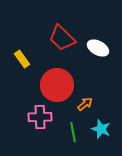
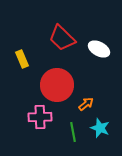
white ellipse: moved 1 px right, 1 px down
yellow rectangle: rotated 12 degrees clockwise
orange arrow: moved 1 px right
cyan star: moved 1 px left, 1 px up
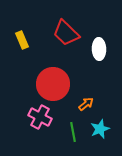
red trapezoid: moved 4 px right, 5 px up
white ellipse: rotated 60 degrees clockwise
yellow rectangle: moved 19 px up
red circle: moved 4 px left, 1 px up
pink cross: rotated 30 degrees clockwise
cyan star: moved 1 px down; rotated 30 degrees clockwise
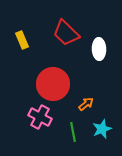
cyan star: moved 2 px right
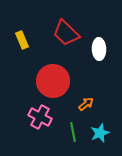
red circle: moved 3 px up
cyan star: moved 2 px left, 4 px down
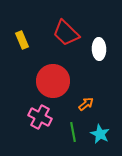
cyan star: moved 1 px down; rotated 24 degrees counterclockwise
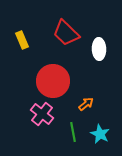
pink cross: moved 2 px right, 3 px up; rotated 10 degrees clockwise
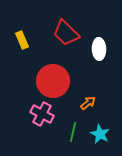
orange arrow: moved 2 px right, 1 px up
pink cross: rotated 10 degrees counterclockwise
green line: rotated 24 degrees clockwise
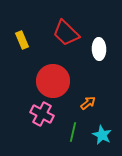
cyan star: moved 2 px right, 1 px down
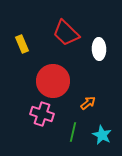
yellow rectangle: moved 4 px down
pink cross: rotated 10 degrees counterclockwise
